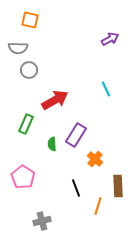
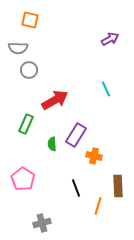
orange cross: moved 1 px left, 3 px up; rotated 28 degrees counterclockwise
pink pentagon: moved 2 px down
gray cross: moved 2 px down
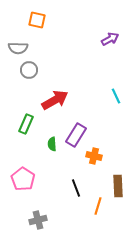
orange square: moved 7 px right
cyan line: moved 10 px right, 7 px down
gray cross: moved 4 px left, 3 px up
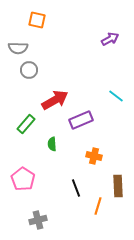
cyan line: rotated 28 degrees counterclockwise
green rectangle: rotated 18 degrees clockwise
purple rectangle: moved 5 px right, 15 px up; rotated 35 degrees clockwise
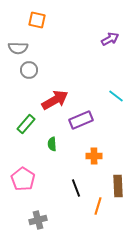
orange cross: rotated 14 degrees counterclockwise
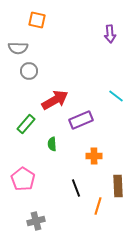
purple arrow: moved 5 px up; rotated 114 degrees clockwise
gray circle: moved 1 px down
gray cross: moved 2 px left, 1 px down
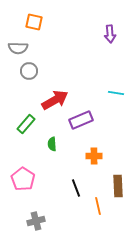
orange square: moved 3 px left, 2 px down
cyan line: moved 3 px up; rotated 28 degrees counterclockwise
orange line: rotated 30 degrees counterclockwise
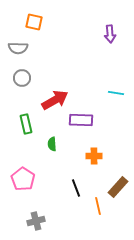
gray circle: moved 7 px left, 7 px down
purple rectangle: rotated 25 degrees clockwise
green rectangle: rotated 54 degrees counterclockwise
brown rectangle: moved 1 px down; rotated 45 degrees clockwise
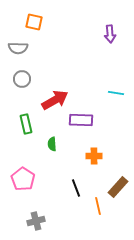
gray circle: moved 1 px down
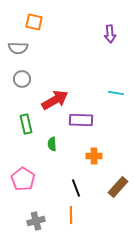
orange line: moved 27 px left, 9 px down; rotated 12 degrees clockwise
